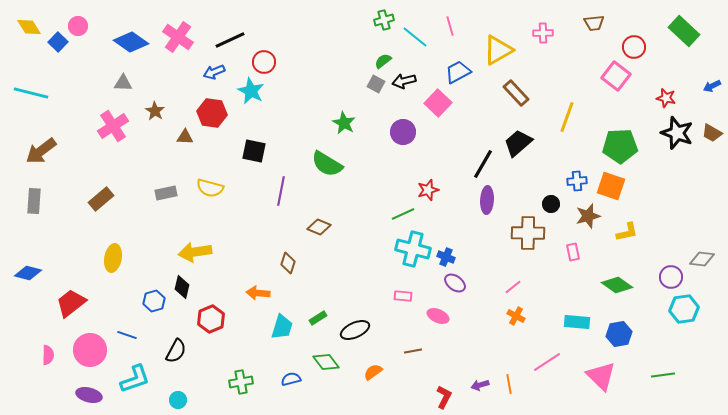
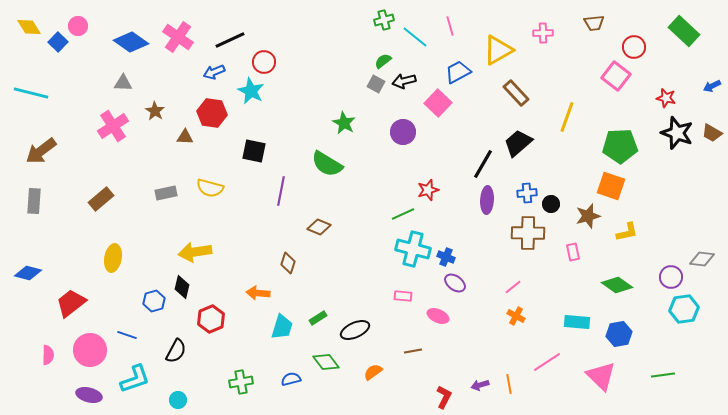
blue cross at (577, 181): moved 50 px left, 12 px down
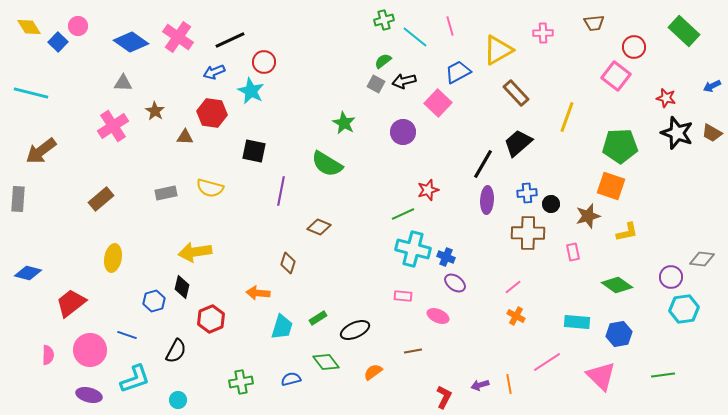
gray rectangle at (34, 201): moved 16 px left, 2 px up
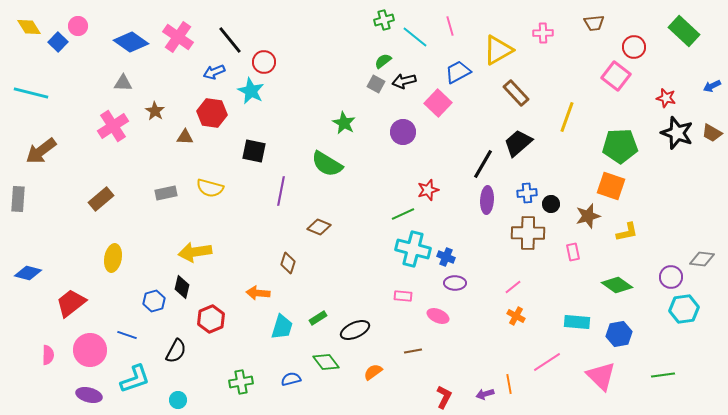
black line at (230, 40): rotated 76 degrees clockwise
purple ellipse at (455, 283): rotated 35 degrees counterclockwise
purple arrow at (480, 385): moved 5 px right, 9 px down
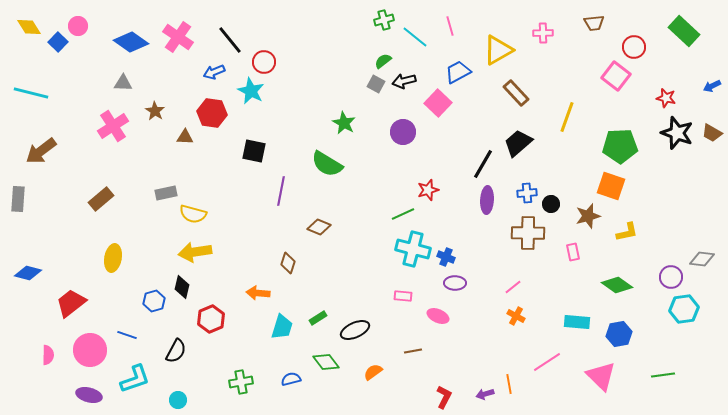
yellow semicircle at (210, 188): moved 17 px left, 26 px down
